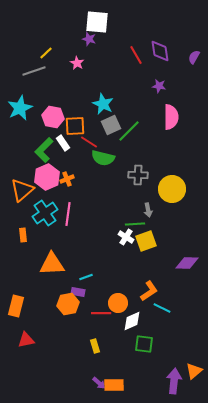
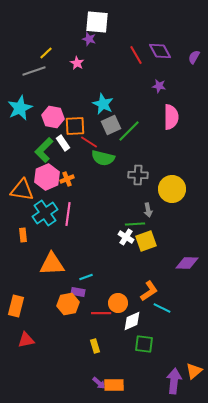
purple diamond at (160, 51): rotated 20 degrees counterclockwise
orange triangle at (22, 190): rotated 50 degrees clockwise
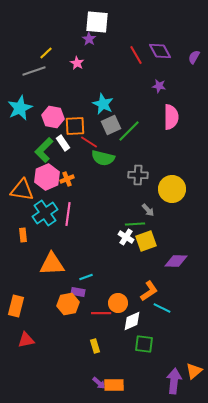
purple star at (89, 39): rotated 16 degrees clockwise
gray arrow at (148, 210): rotated 32 degrees counterclockwise
purple diamond at (187, 263): moved 11 px left, 2 px up
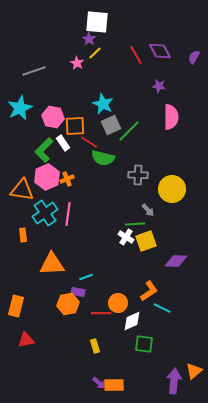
yellow line at (46, 53): moved 49 px right
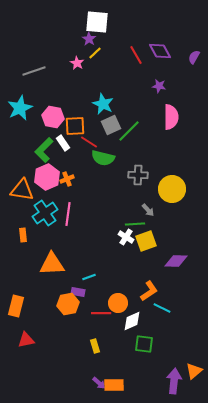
cyan line at (86, 277): moved 3 px right
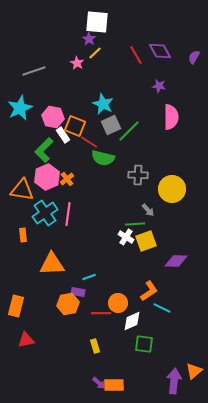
orange square at (75, 126): rotated 25 degrees clockwise
white rectangle at (63, 143): moved 8 px up
orange cross at (67, 179): rotated 16 degrees counterclockwise
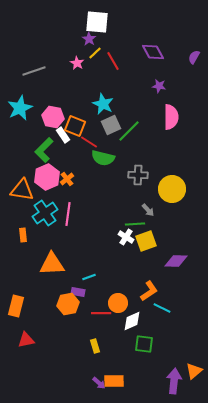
purple diamond at (160, 51): moved 7 px left, 1 px down
red line at (136, 55): moved 23 px left, 6 px down
orange rectangle at (114, 385): moved 4 px up
